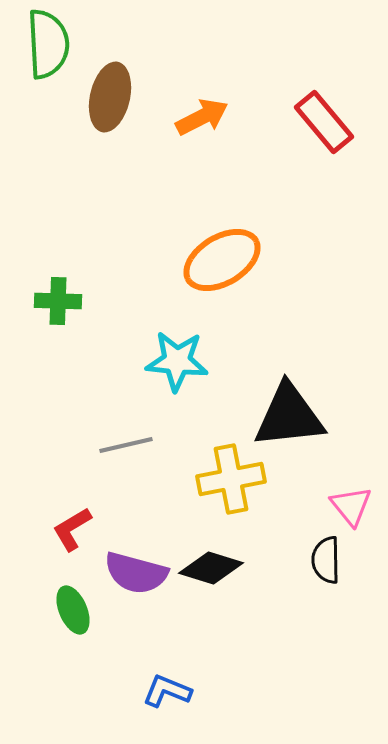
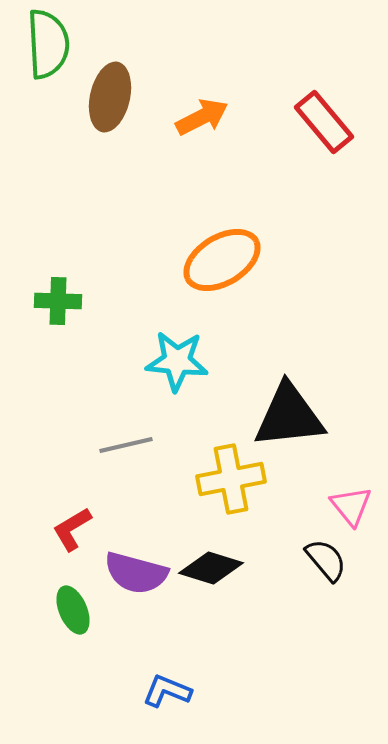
black semicircle: rotated 141 degrees clockwise
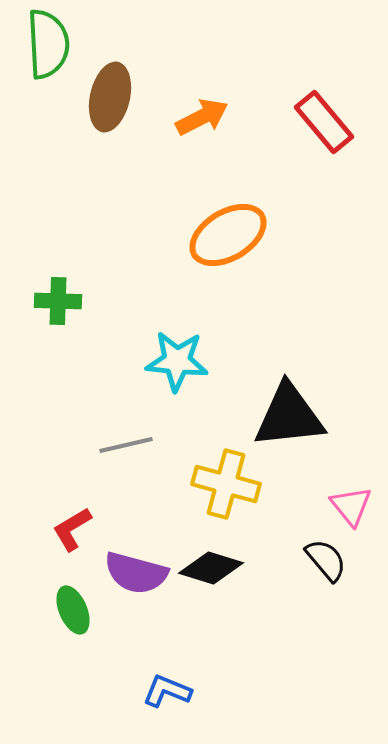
orange ellipse: moved 6 px right, 25 px up
yellow cross: moved 5 px left, 5 px down; rotated 26 degrees clockwise
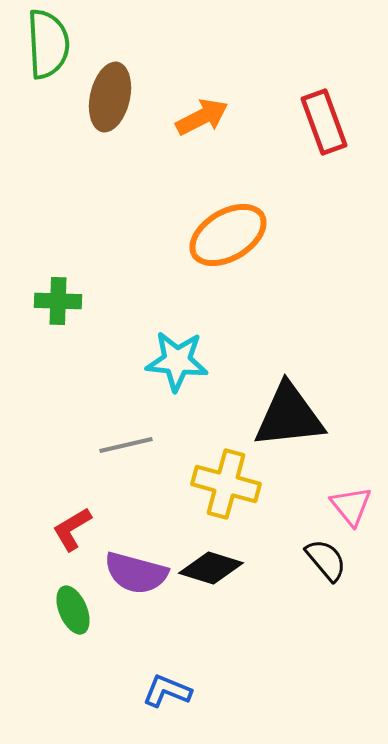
red rectangle: rotated 20 degrees clockwise
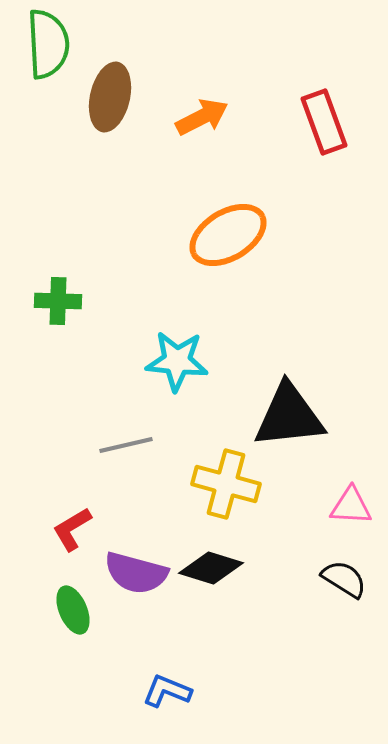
pink triangle: rotated 48 degrees counterclockwise
black semicircle: moved 18 px right, 19 px down; rotated 18 degrees counterclockwise
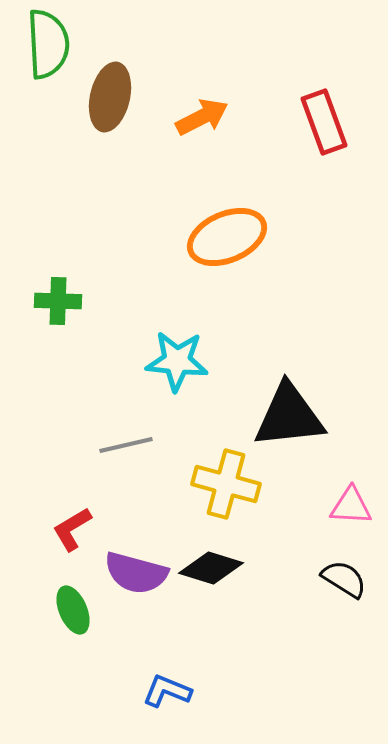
orange ellipse: moved 1 px left, 2 px down; rotated 8 degrees clockwise
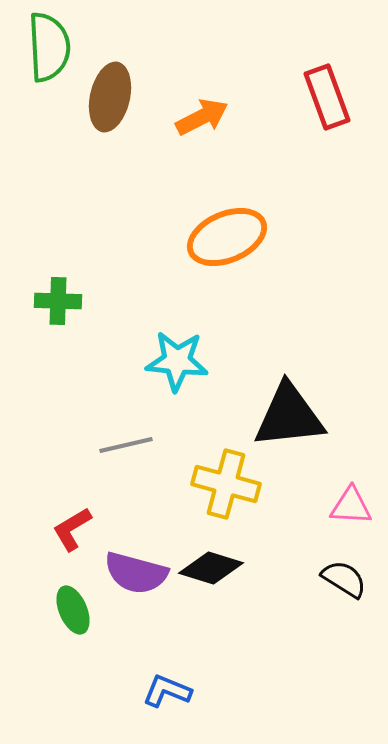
green semicircle: moved 1 px right, 3 px down
red rectangle: moved 3 px right, 25 px up
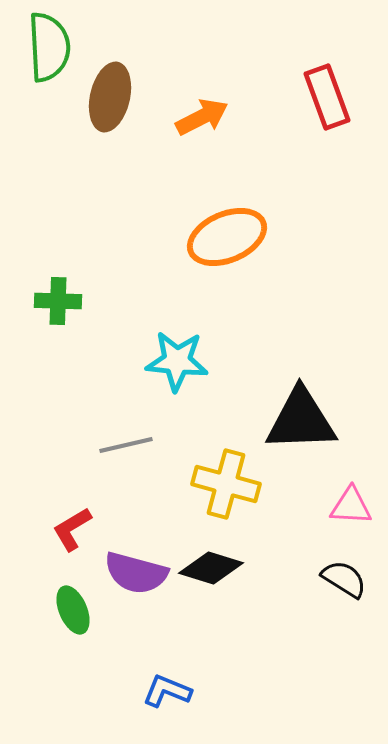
black triangle: moved 12 px right, 4 px down; rotated 4 degrees clockwise
